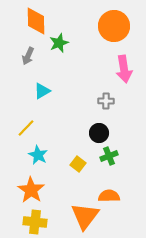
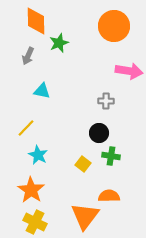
pink arrow: moved 5 px right, 2 px down; rotated 72 degrees counterclockwise
cyan triangle: rotated 42 degrees clockwise
green cross: moved 2 px right; rotated 30 degrees clockwise
yellow square: moved 5 px right
yellow cross: rotated 20 degrees clockwise
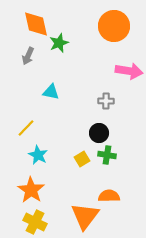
orange diamond: moved 3 px down; rotated 12 degrees counterclockwise
cyan triangle: moved 9 px right, 1 px down
green cross: moved 4 px left, 1 px up
yellow square: moved 1 px left, 5 px up; rotated 21 degrees clockwise
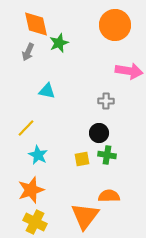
orange circle: moved 1 px right, 1 px up
gray arrow: moved 4 px up
cyan triangle: moved 4 px left, 1 px up
yellow square: rotated 21 degrees clockwise
orange star: rotated 20 degrees clockwise
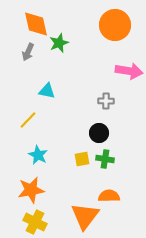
yellow line: moved 2 px right, 8 px up
green cross: moved 2 px left, 4 px down
orange star: rotated 8 degrees clockwise
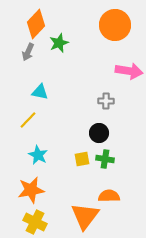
orange diamond: rotated 56 degrees clockwise
cyan triangle: moved 7 px left, 1 px down
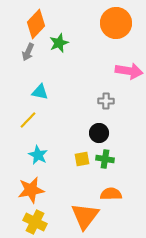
orange circle: moved 1 px right, 2 px up
orange semicircle: moved 2 px right, 2 px up
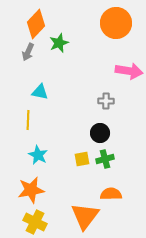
yellow line: rotated 42 degrees counterclockwise
black circle: moved 1 px right
green cross: rotated 24 degrees counterclockwise
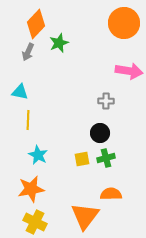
orange circle: moved 8 px right
cyan triangle: moved 20 px left
green cross: moved 1 px right, 1 px up
orange star: moved 1 px up
